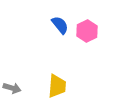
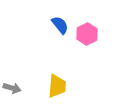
pink hexagon: moved 3 px down
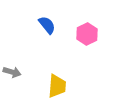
blue semicircle: moved 13 px left
gray arrow: moved 16 px up
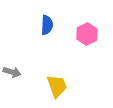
blue semicircle: rotated 42 degrees clockwise
yellow trapezoid: rotated 25 degrees counterclockwise
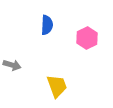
pink hexagon: moved 4 px down
gray arrow: moved 7 px up
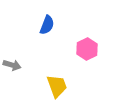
blue semicircle: rotated 18 degrees clockwise
pink hexagon: moved 11 px down
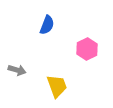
gray arrow: moved 5 px right, 5 px down
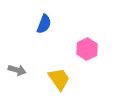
blue semicircle: moved 3 px left, 1 px up
yellow trapezoid: moved 2 px right, 7 px up; rotated 15 degrees counterclockwise
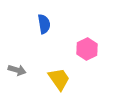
blue semicircle: rotated 30 degrees counterclockwise
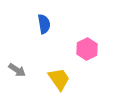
gray arrow: rotated 18 degrees clockwise
